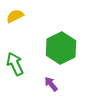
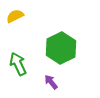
green arrow: moved 3 px right
purple arrow: moved 2 px up
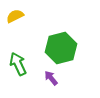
green hexagon: rotated 12 degrees clockwise
purple arrow: moved 4 px up
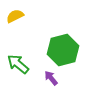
green hexagon: moved 2 px right, 2 px down
green arrow: rotated 25 degrees counterclockwise
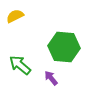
green hexagon: moved 1 px right, 3 px up; rotated 20 degrees clockwise
green arrow: moved 2 px right, 1 px down
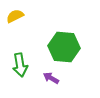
green arrow: rotated 140 degrees counterclockwise
purple arrow: rotated 21 degrees counterclockwise
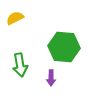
yellow semicircle: moved 2 px down
purple arrow: rotated 119 degrees counterclockwise
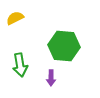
green hexagon: moved 1 px up
